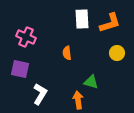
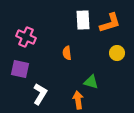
white rectangle: moved 1 px right, 1 px down
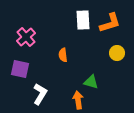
pink cross: rotated 24 degrees clockwise
orange semicircle: moved 4 px left, 2 px down
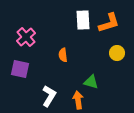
orange L-shape: moved 1 px left
white L-shape: moved 9 px right, 2 px down
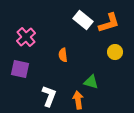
white rectangle: rotated 48 degrees counterclockwise
yellow circle: moved 2 px left, 1 px up
white L-shape: rotated 10 degrees counterclockwise
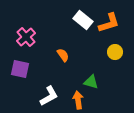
orange semicircle: rotated 152 degrees clockwise
white L-shape: rotated 40 degrees clockwise
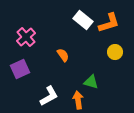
purple square: rotated 36 degrees counterclockwise
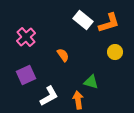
purple square: moved 6 px right, 6 px down
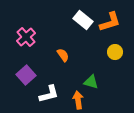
orange L-shape: moved 1 px right, 1 px up
purple square: rotated 18 degrees counterclockwise
white L-shape: moved 2 px up; rotated 15 degrees clockwise
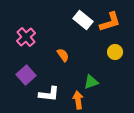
green triangle: rotated 35 degrees counterclockwise
white L-shape: rotated 20 degrees clockwise
